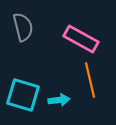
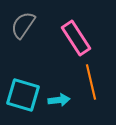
gray semicircle: moved 2 px up; rotated 132 degrees counterclockwise
pink rectangle: moved 5 px left, 1 px up; rotated 28 degrees clockwise
orange line: moved 1 px right, 2 px down
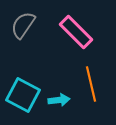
pink rectangle: moved 6 px up; rotated 12 degrees counterclockwise
orange line: moved 2 px down
cyan square: rotated 12 degrees clockwise
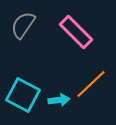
orange line: rotated 60 degrees clockwise
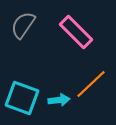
cyan square: moved 1 px left, 3 px down; rotated 8 degrees counterclockwise
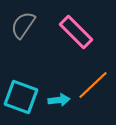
orange line: moved 2 px right, 1 px down
cyan square: moved 1 px left, 1 px up
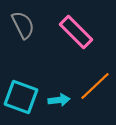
gray semicircle: rotated 120 degrees clockwise
orange line: moved 2 px right, 1 px down
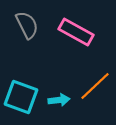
gray semicircle: moved 4 px right
pink rectangle: rotated 16 degrees counterclockwise
